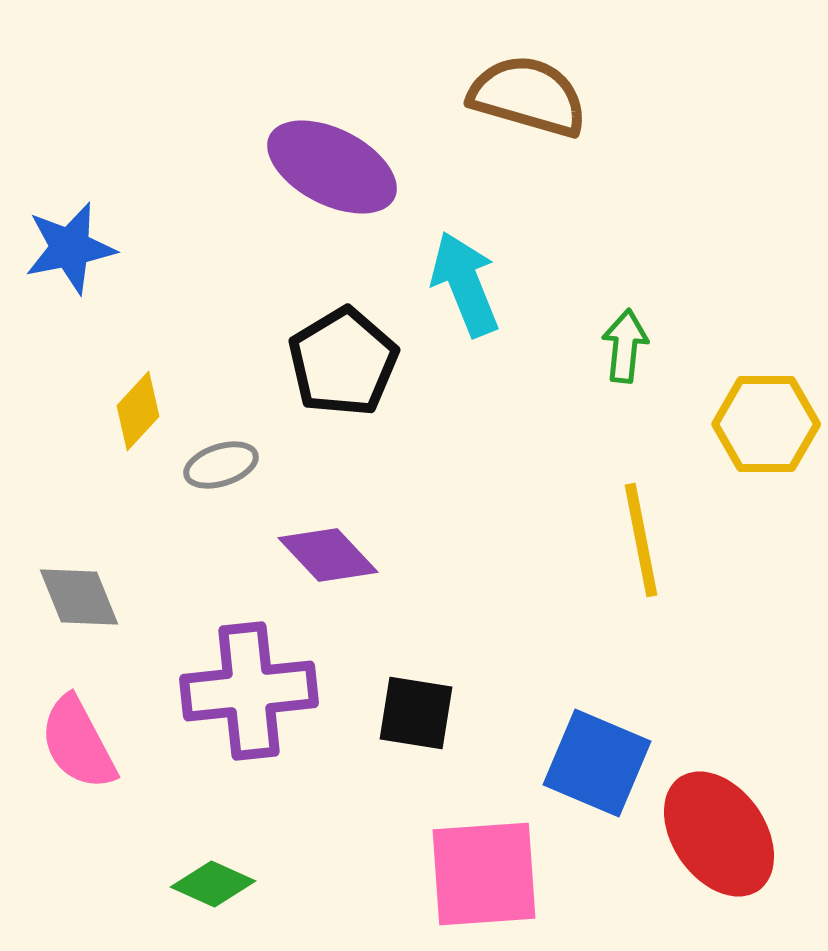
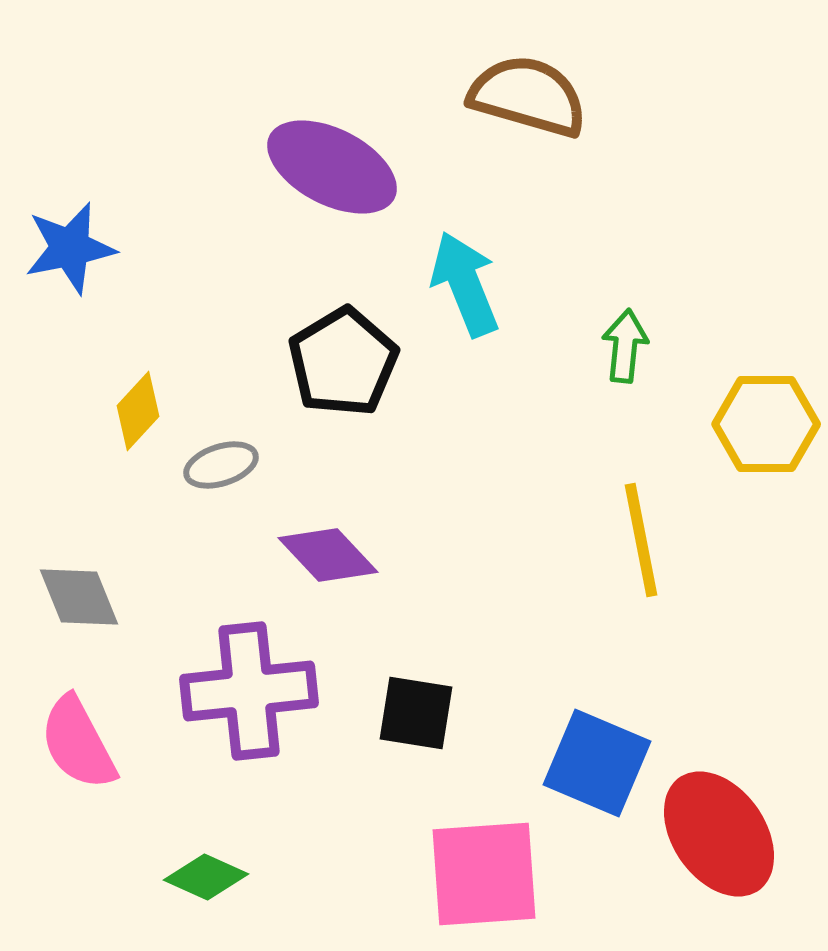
green diamond: moved 7 px left, 7 px up
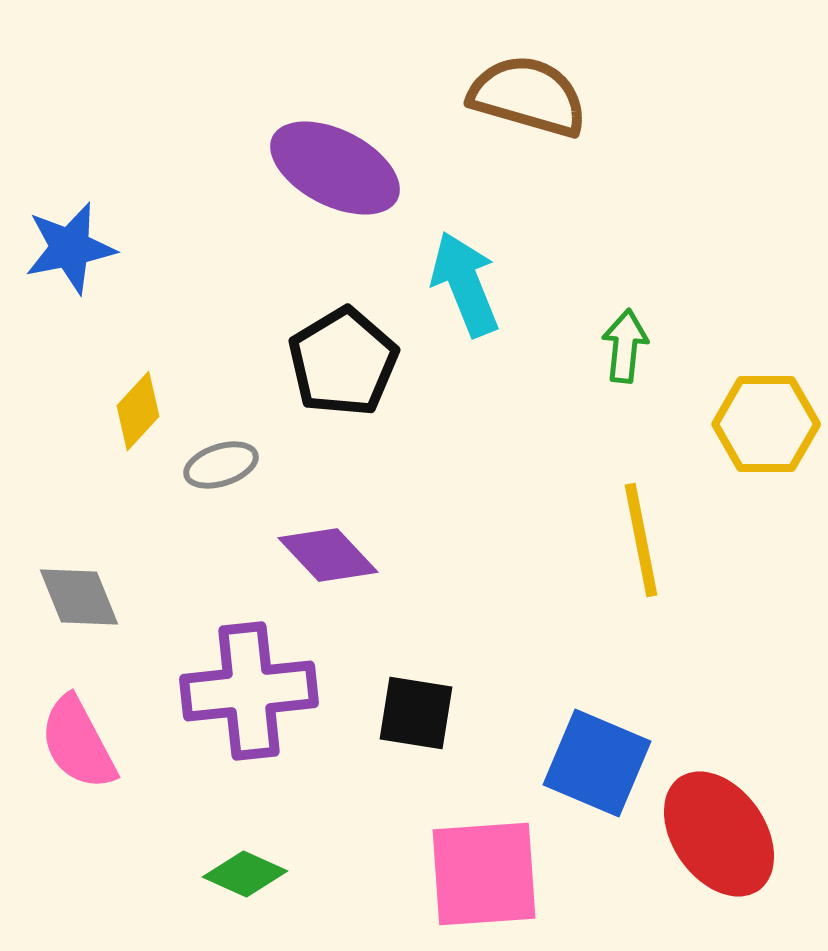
purple ellipse: moved 3 px right, 1 px down
green diamond: moved 39 px right, 3 px up
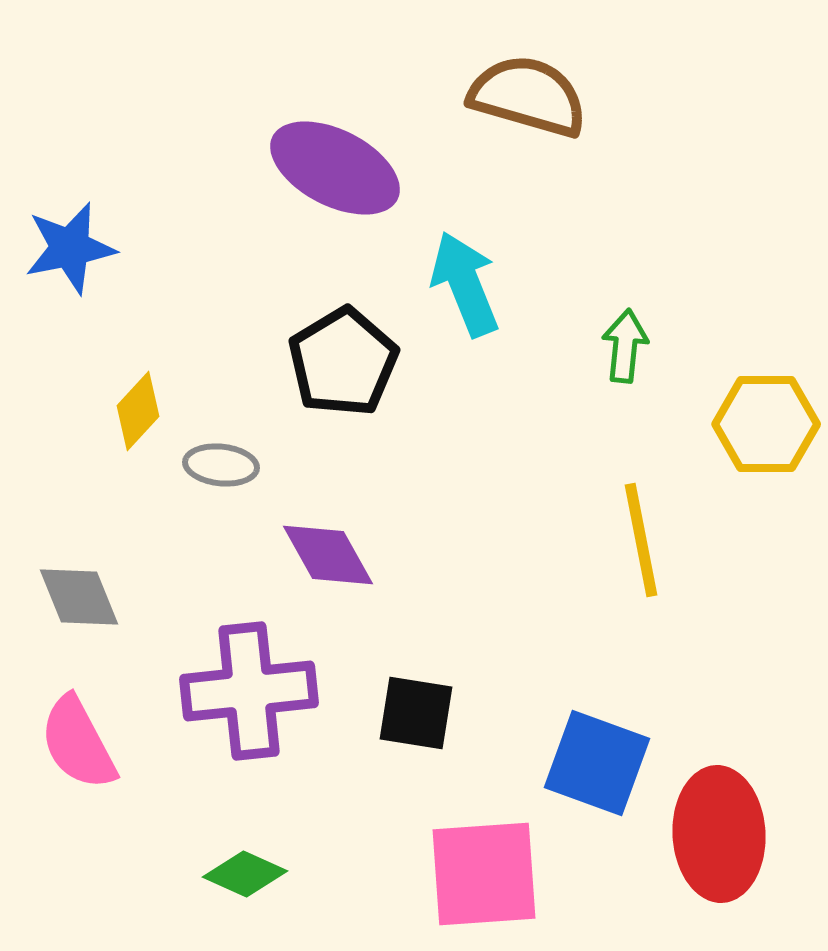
gray ellipse: rotated 24 degrees clockwise
purple diamond: rotated 14 degrees clockwise
blue square: rotated 3 degrees counterclockwise
red ellipse: rotated 32 degrees clockwise
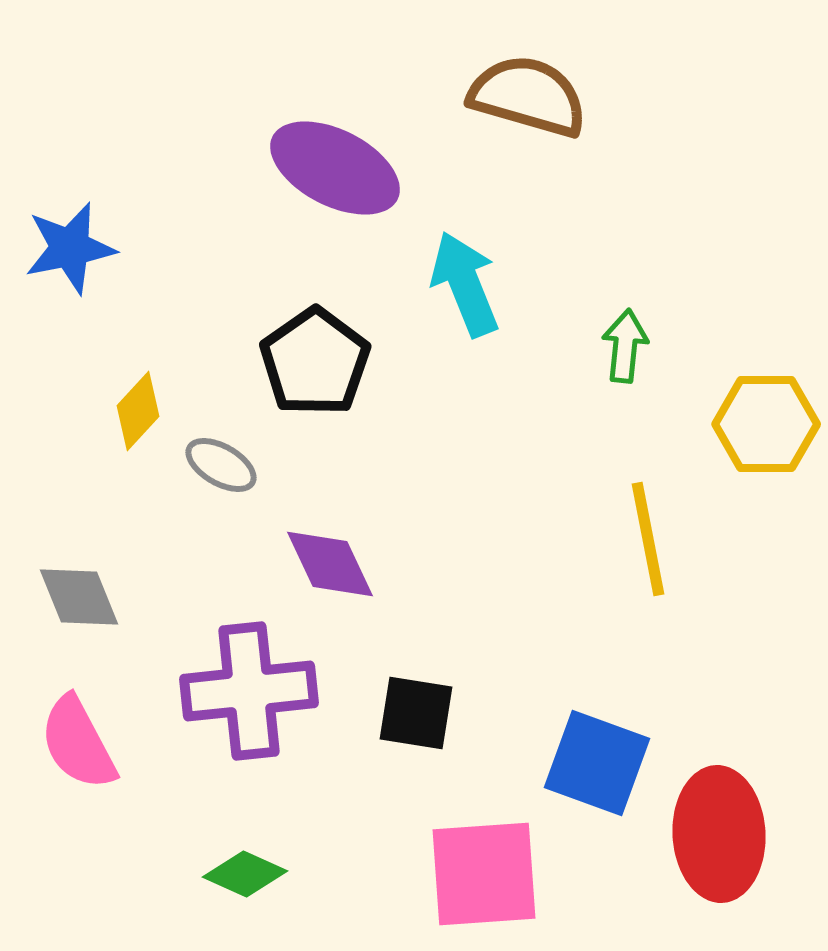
black pentagon: moved 28 px left; rotated 4 degrees counterclockwise
gray ellipse: rotated 24 degrees clockwise
yellow line: moved 7 px right, 1 px up
purple diamond: moved 2 px right, 9 px down; rotated 4 degrees clockwise
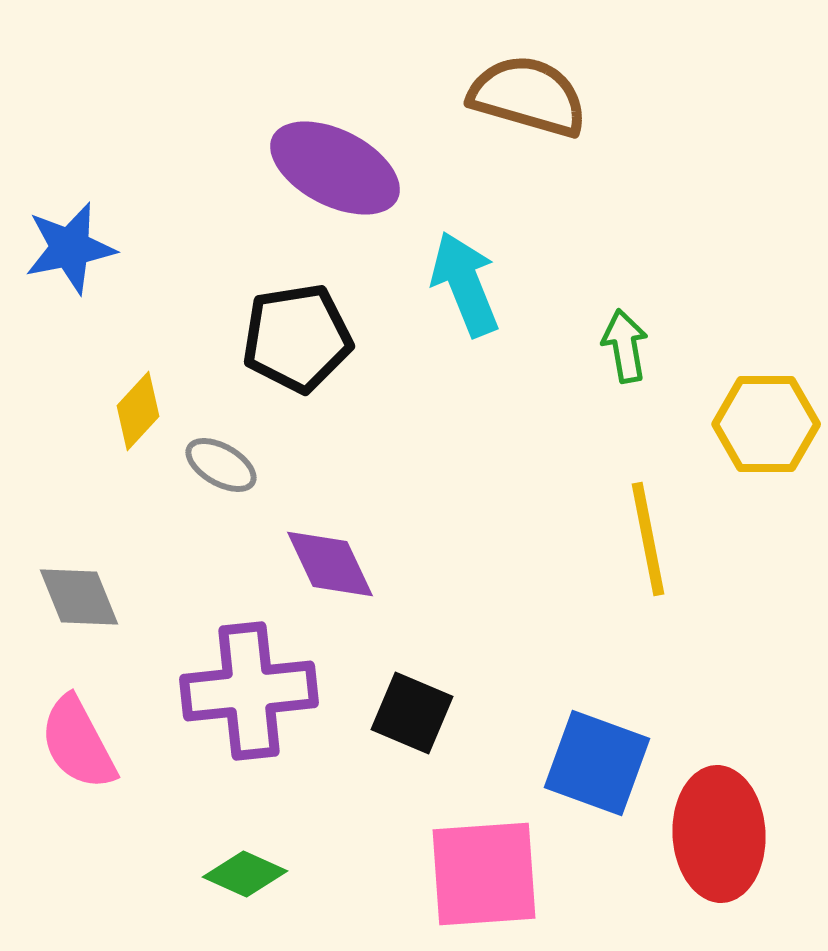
green arrow: rotated 16 degrees counterclockwise
black pentagon: moved 18 px left, 24 px up; rotated 26 degrees clockwise
black square: moved 4 px left; rotated 14 degrees clockwise
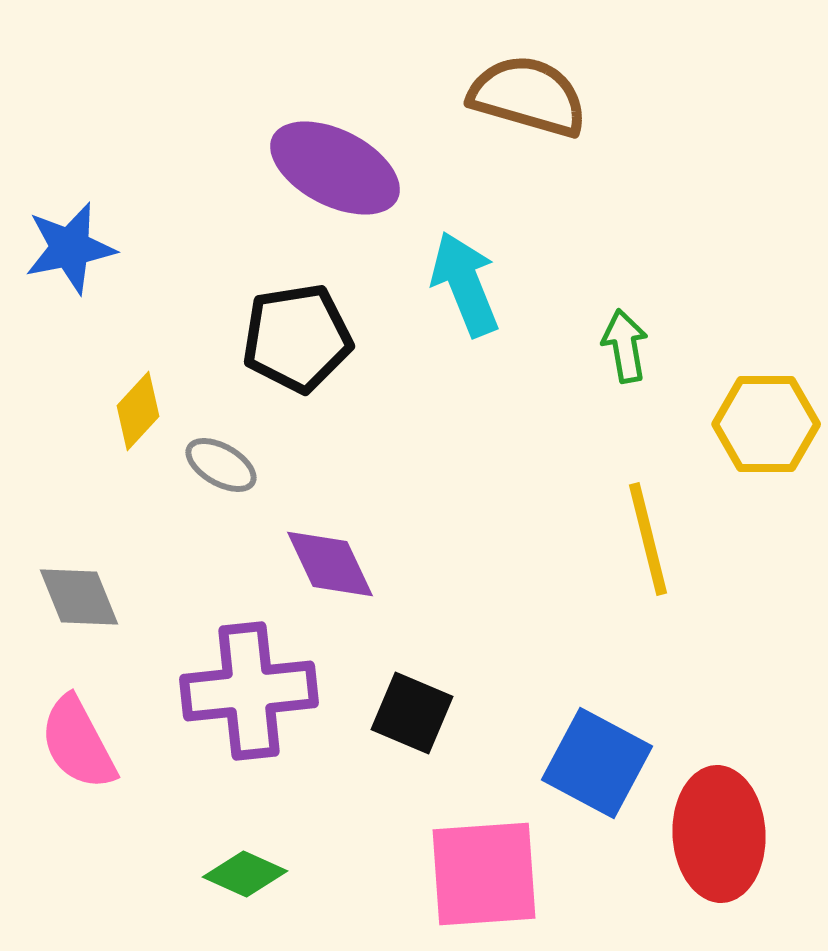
yellow line: rotated 3 degrees counterclockwise
blue square: rotated 8 degrees clockwise
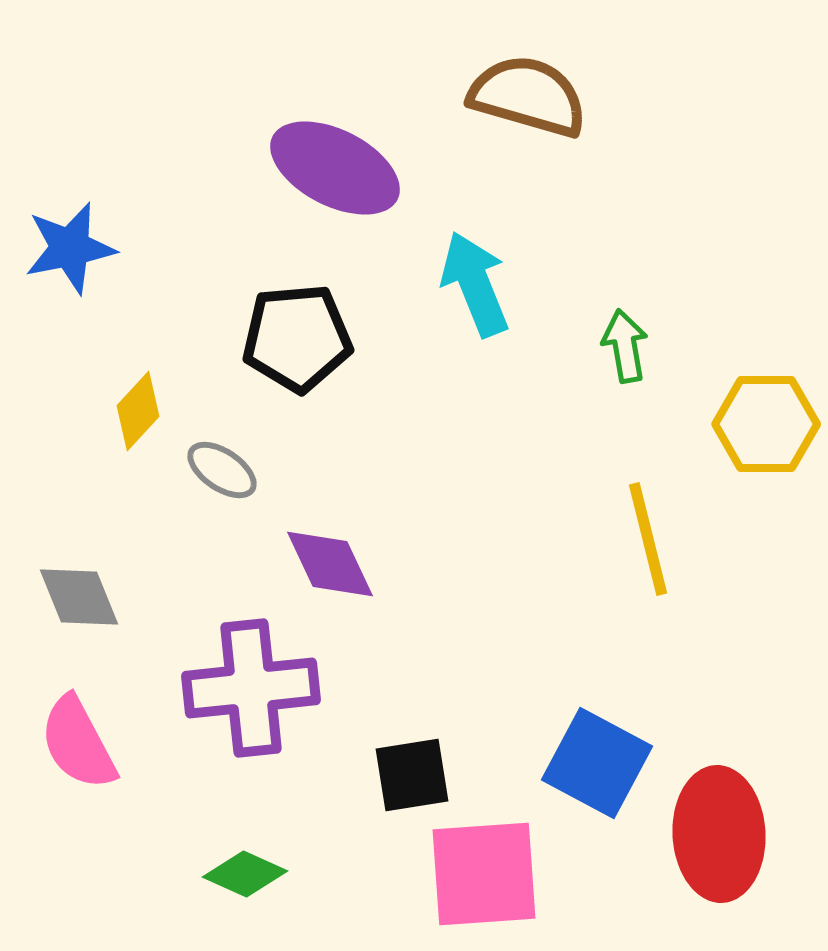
cyan arrow: moved 10 px right
black pentagon: rotated 4 degrees clockwise
gray ellipse: moved 1 px right, 5 px down; rotated 4 degrees clockwise
purple cross: moved 2 px right, 3 px up
black square: moved 62 px down; rotated 32 degrees counterclockwise
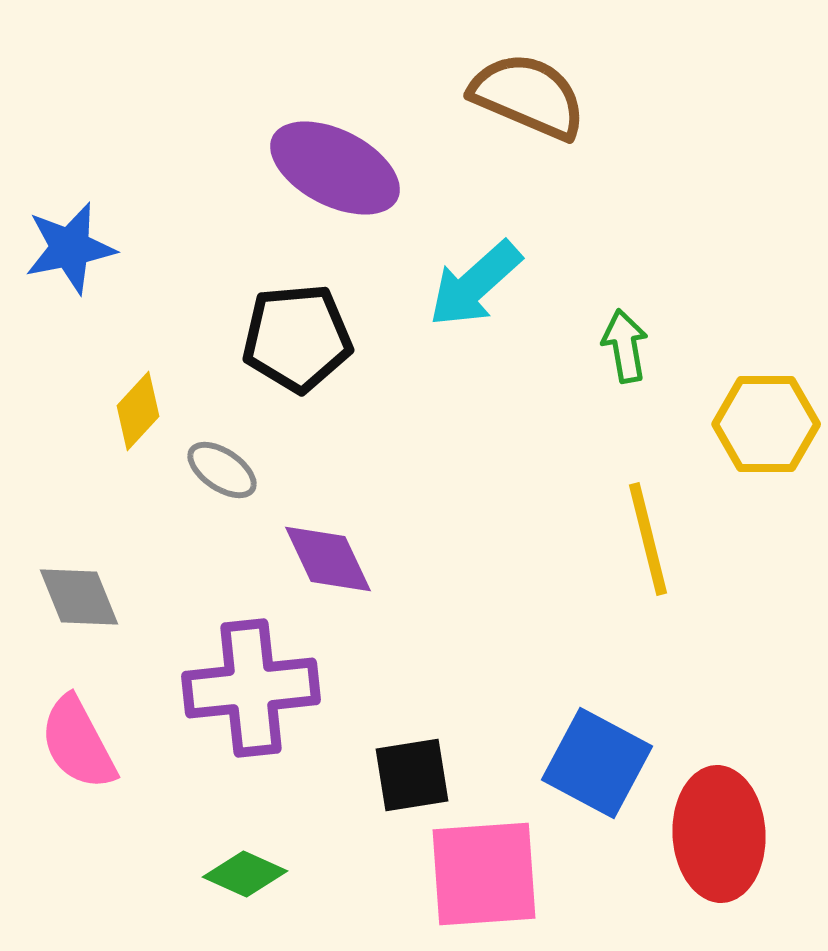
brown semicircle: rotated 7 degrees clockwise
cyan arrow: rotated 110 degrees counterclockwise
purple diamond: moved 2 px left, 5 px up
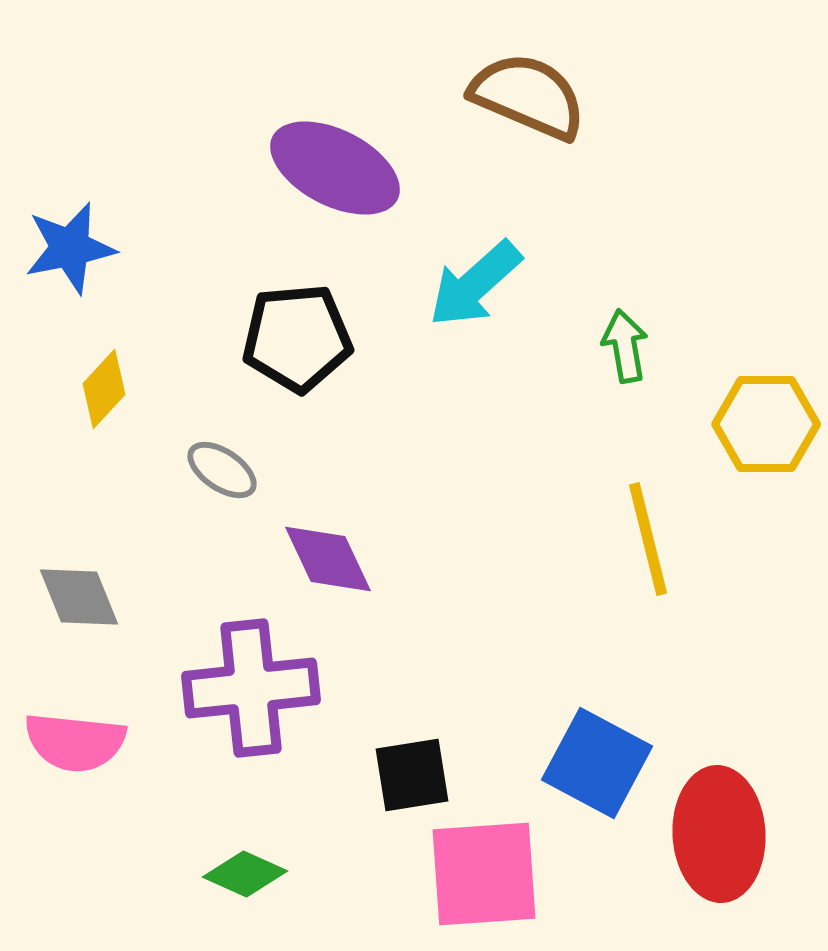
yellow diamond: moved 34 px left, 22 px up
pink semicircle: moved 3 px left, 1 px up; rotated 56 degrees counterclockwise
